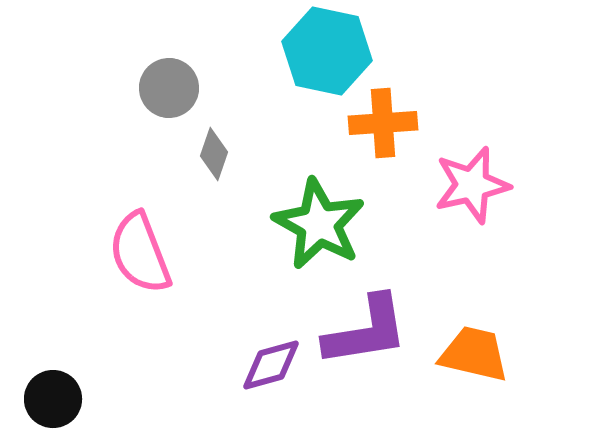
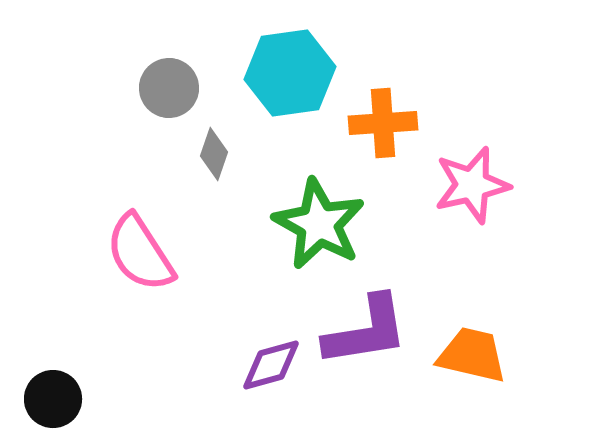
cyan hexagon: moved 37 px left, 22 px down; rotated 20 degrees counterclockwise
pink semicircle: rotated 12 degrees counterclockwise
orange trapezoid: moved 2 px left, 1 px down
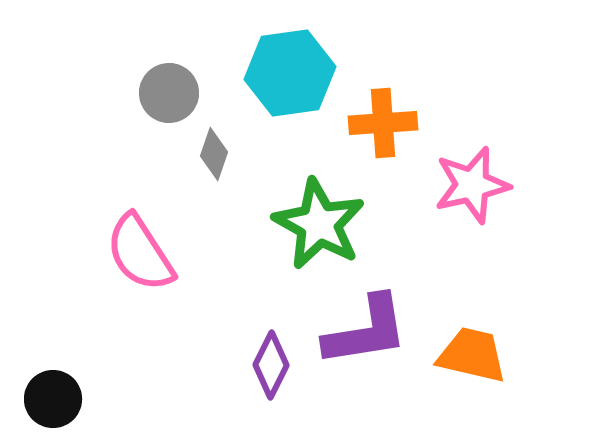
gray circle: moved 5 px down
purple diamond: rotated 48 degrees counterclockwise
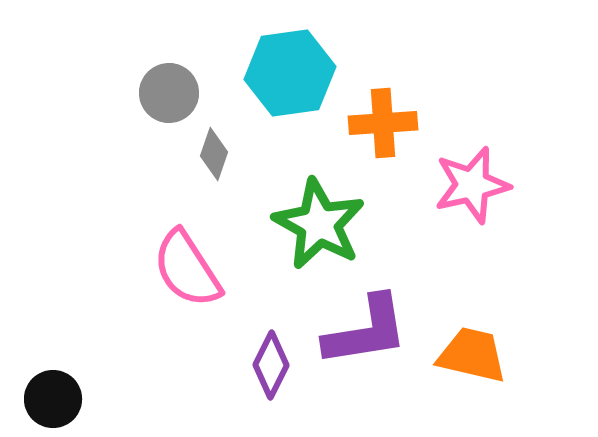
pink semicircle: moved 47 px right, 16 px down
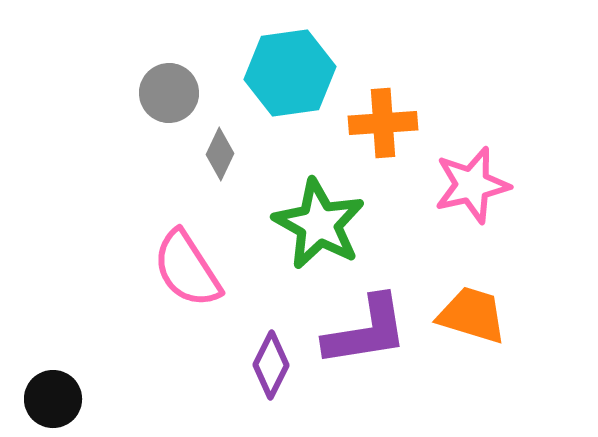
gray diamond: moved 6 px right; rotated 6 degrees clockwise
orange trapezoid: moved 40 px up; rotated 4 degrees clockwise
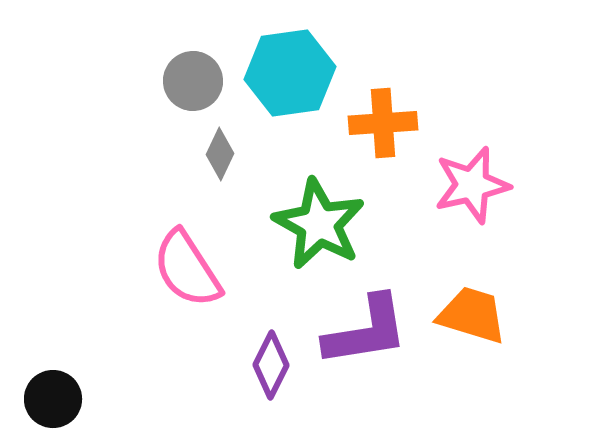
gray circle: moved 24 px right, 12 px up
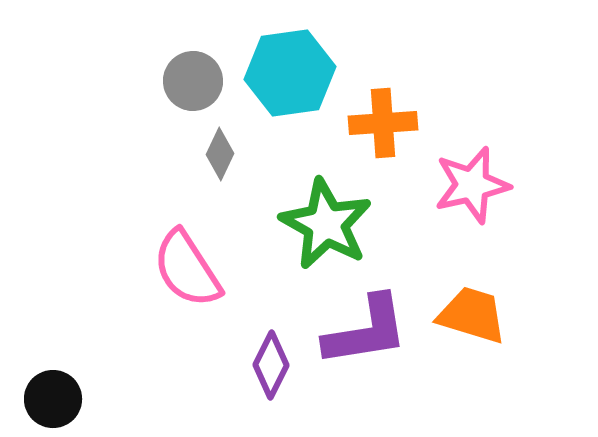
green star: moved 7 px right
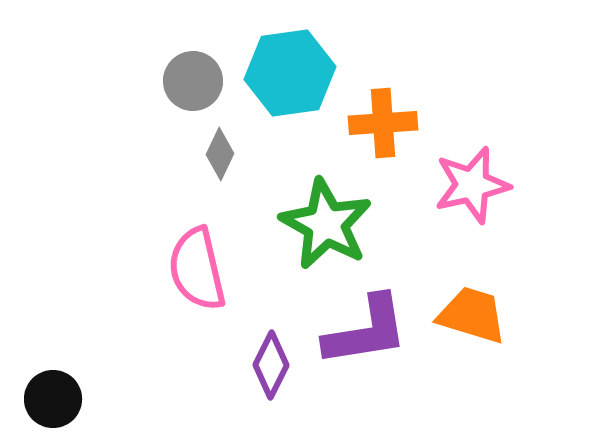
pink semicircle: moved 10 px right; rotated 20 degrees clockwise
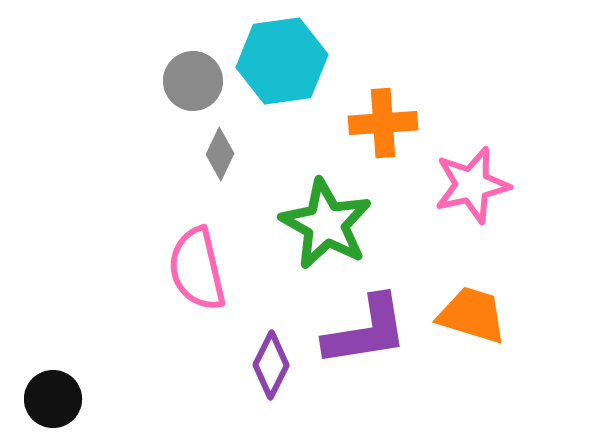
cyan hexagon: moved 8 px left, 12 px up
